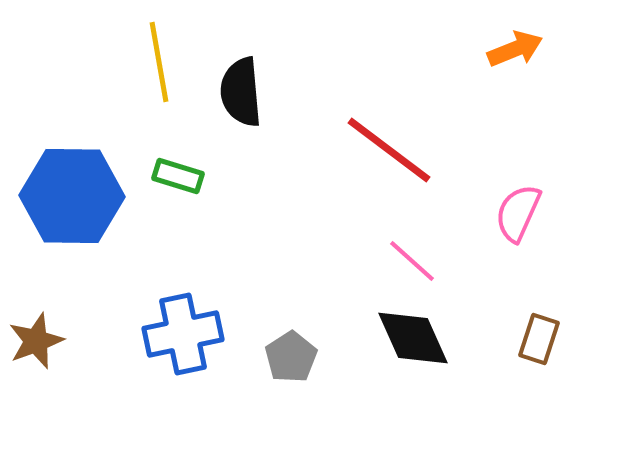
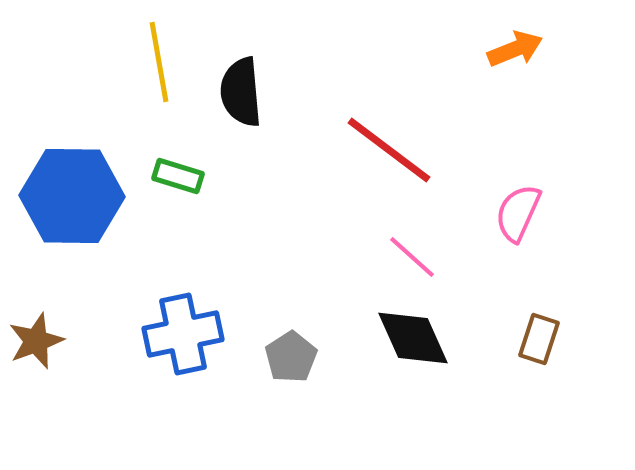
pink line: moved 4 px up
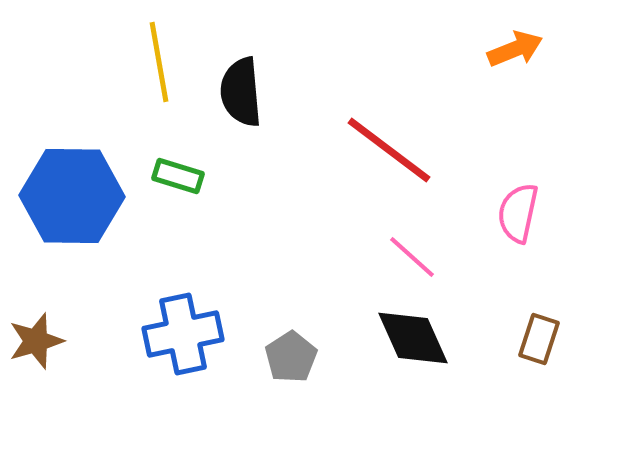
pink semicircle: rotated 12 degrees counterclockwise
brown star: rotated 4 degrees clockwise
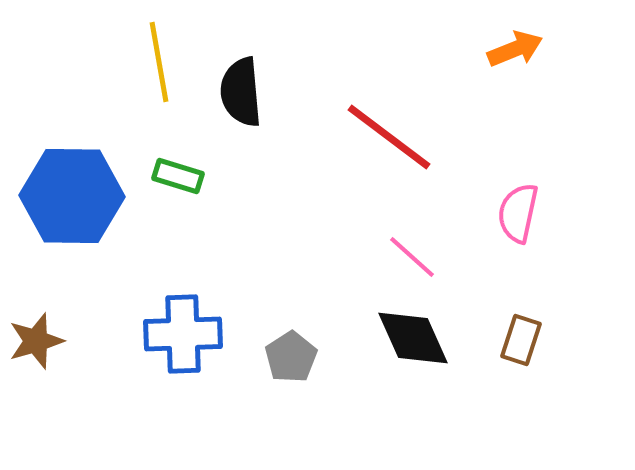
red line: moved 13 px up
blue cross: rotated 10 degrees clockwise
brown rectangle: moved 18 px left, 1 px down
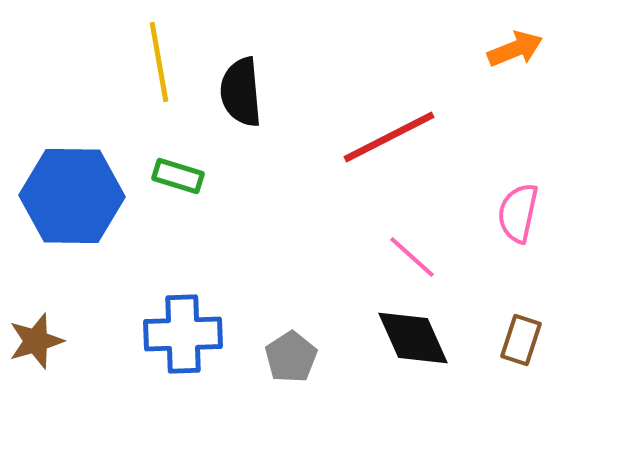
red line: rotated 64 degrees counterclockwise
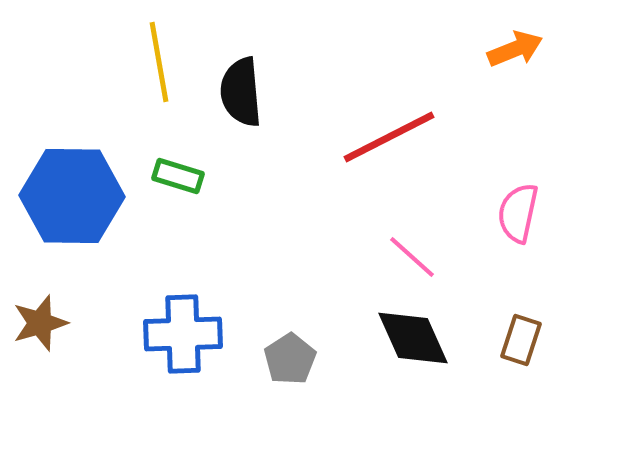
brown star: moved 4 px right, 18 px up
gray pentagon: moved 1 px left, 2 px down
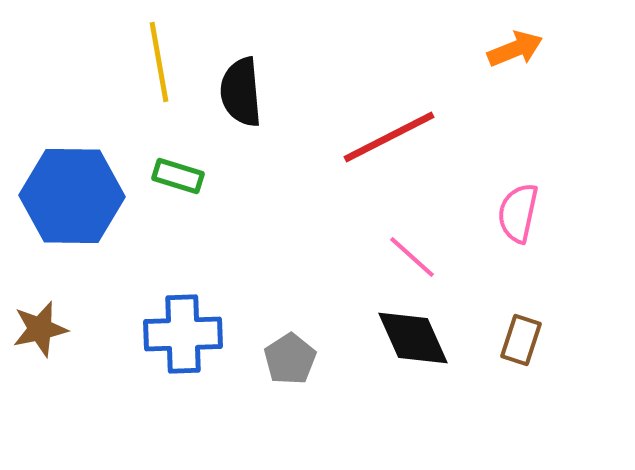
brown star: moved 6 px down; rotated 4 degrees clockwise
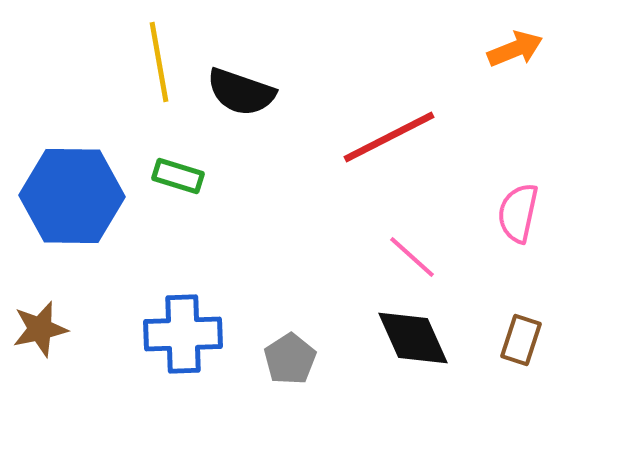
black semicircle: rotated 66 degrees counterclockwise
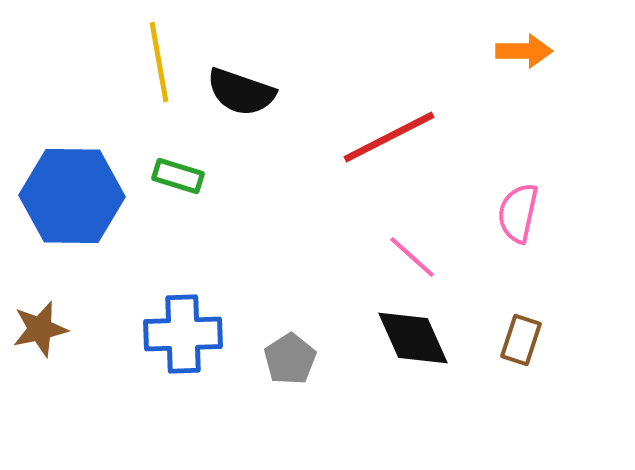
orange arrow: moved 9 px right, 2 px down; rotated 22 degrees clockwise
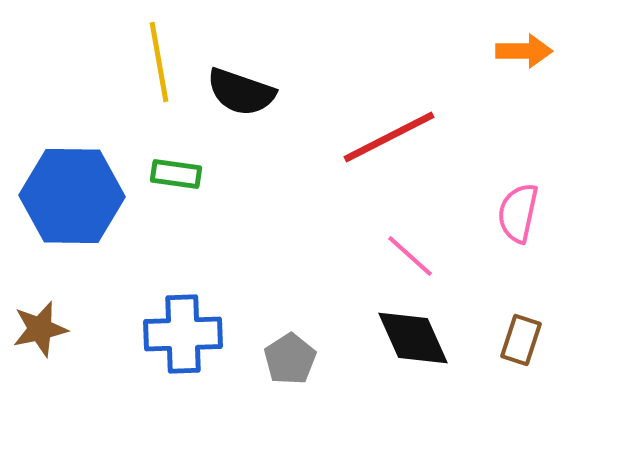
green rectangle: moved 2 px left, 2 px up; rotated 9 degrees counterclockwise
pink line: moved 2 px left, 1 px up
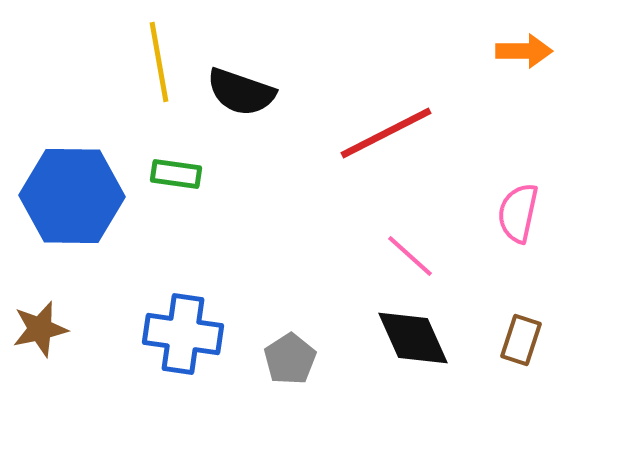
red line: moved 3 px left, 4 px up
blue cross: rotated 10 degrees clockwise
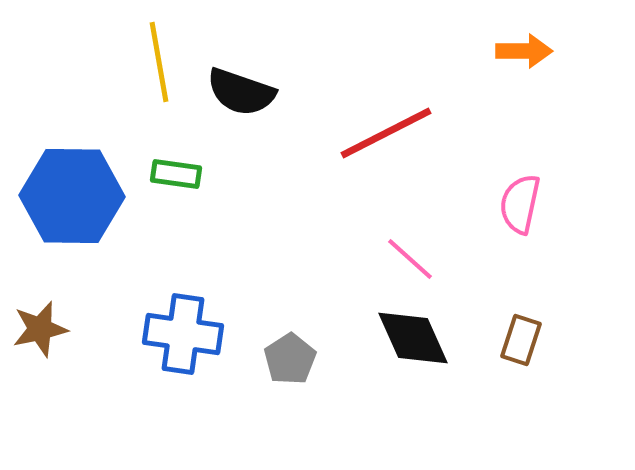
pink semicircle: moved 2 px right, 9 px up
pink line: moved 3 px down
